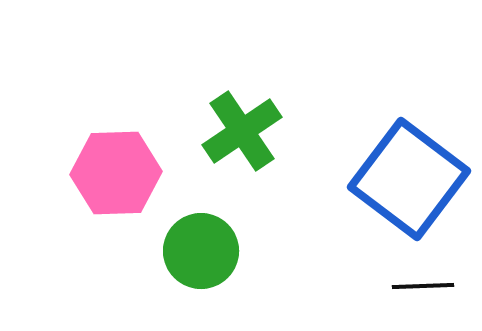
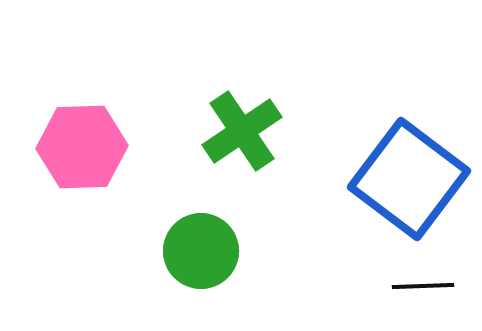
pink hexagon: moved 34 px left, 26 px up
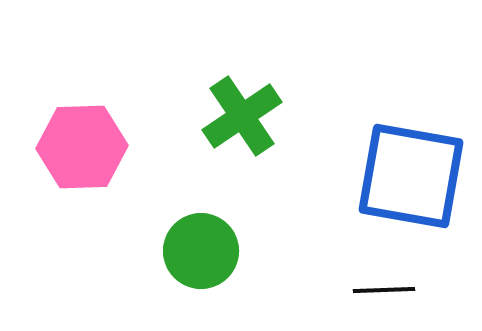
green cross: moved 15 px up
blue square: moved 2 px right, 3 px up; rotated 27 degrees counterclockwise
black line: moved 39 px left, 4 px down
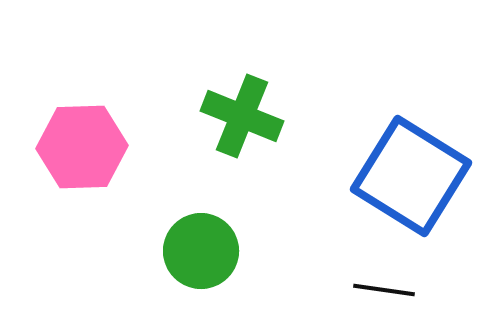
green cross: rotated 34 degrees counterclockwise
blue square: rotated 22 degrees clockwise
black line: rotated 10 degrees clockwise
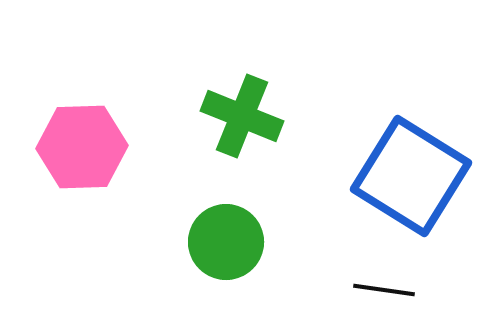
green circle: moved 25 px right, 9 px up
